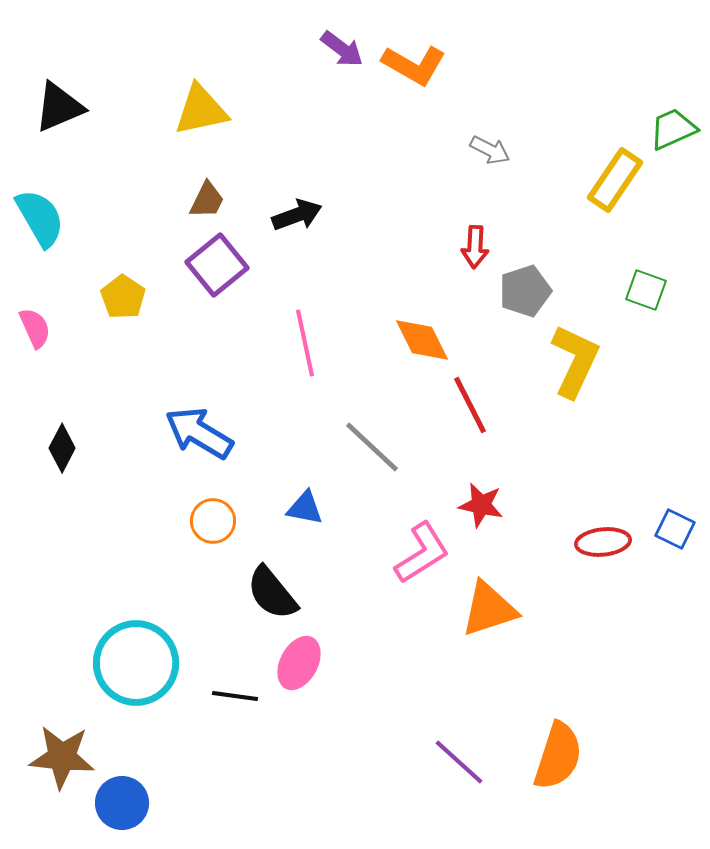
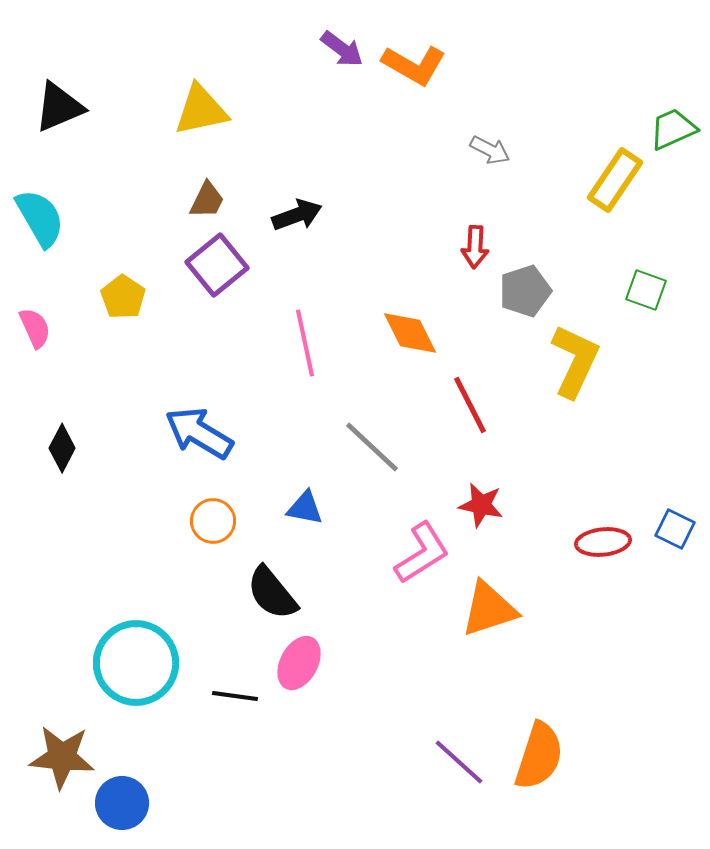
orange diamond: moved 12 px left, 7 px up
orange semicircle: moved 19 px left
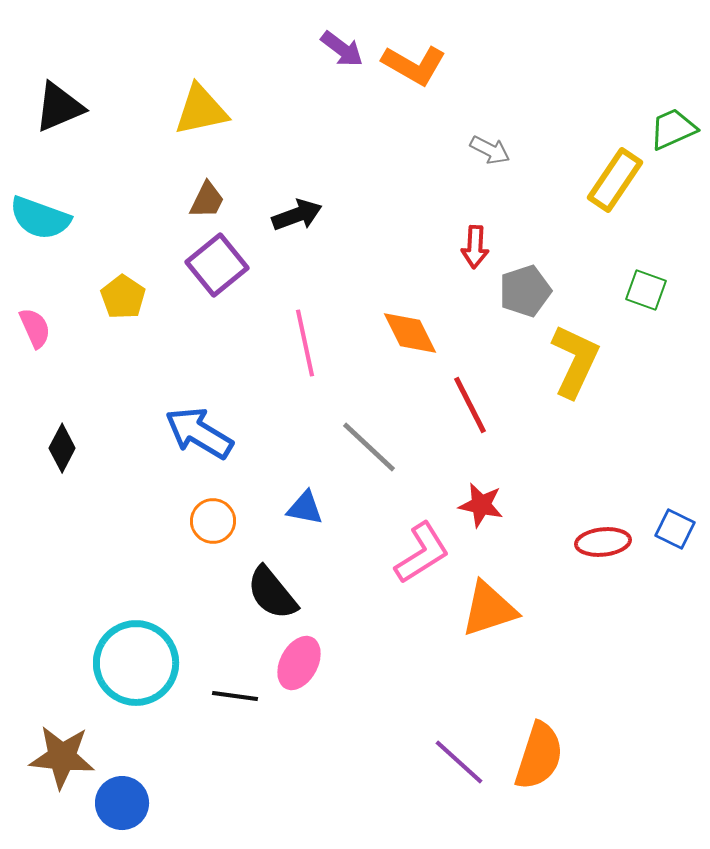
cyan semicircle: rotated 140 degrees clockwise
gray line: moved 3 px left
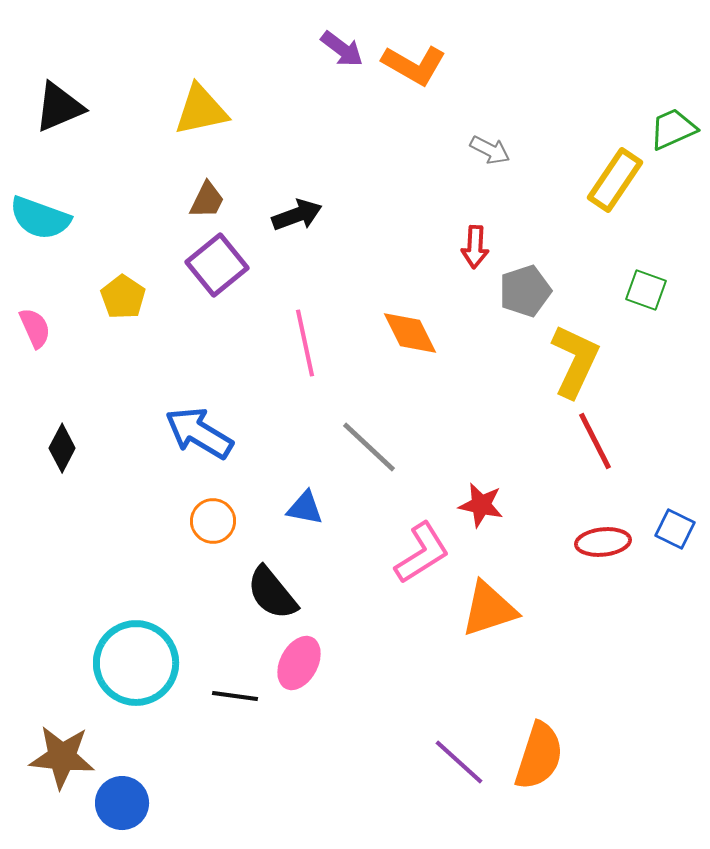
red line: moved 125 px right, 36 px down
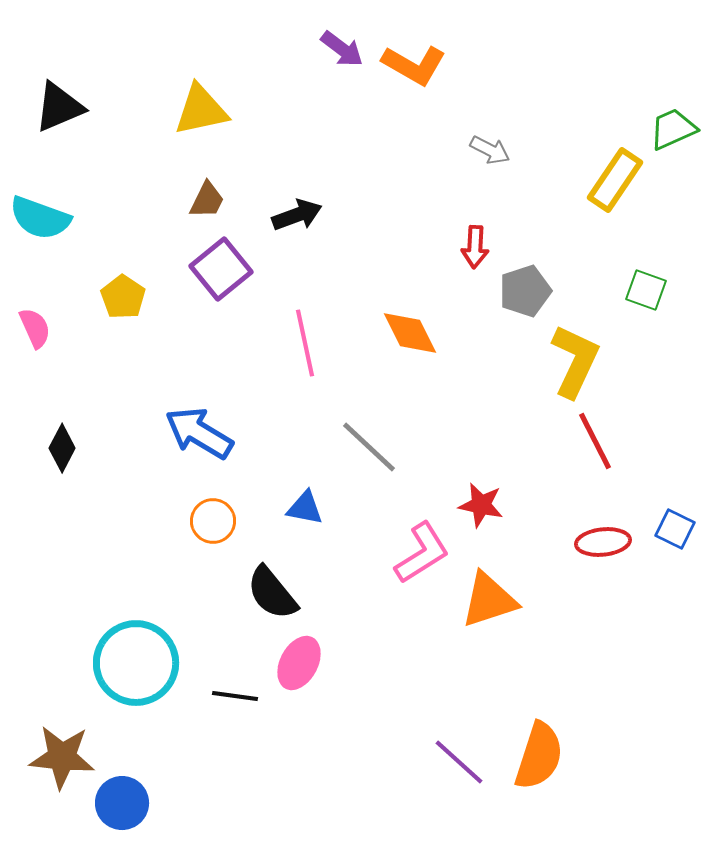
purple square: moved 4 px right, 4 px down
orange triangle: moved 9 px up
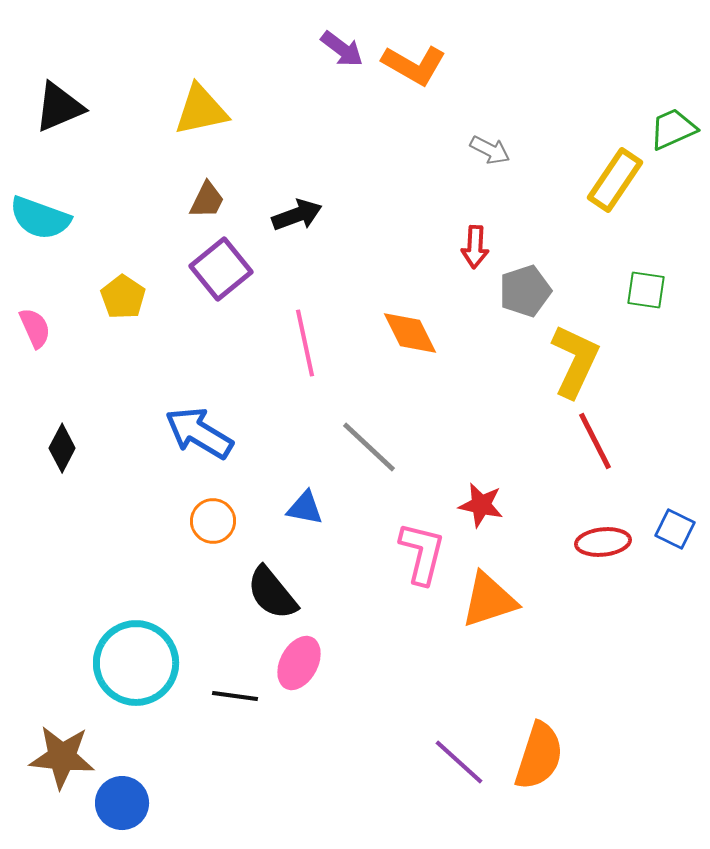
green square: rotated 12 degrees counterclockwise
pink L-shape: rotated 44 degrees counterclockwise
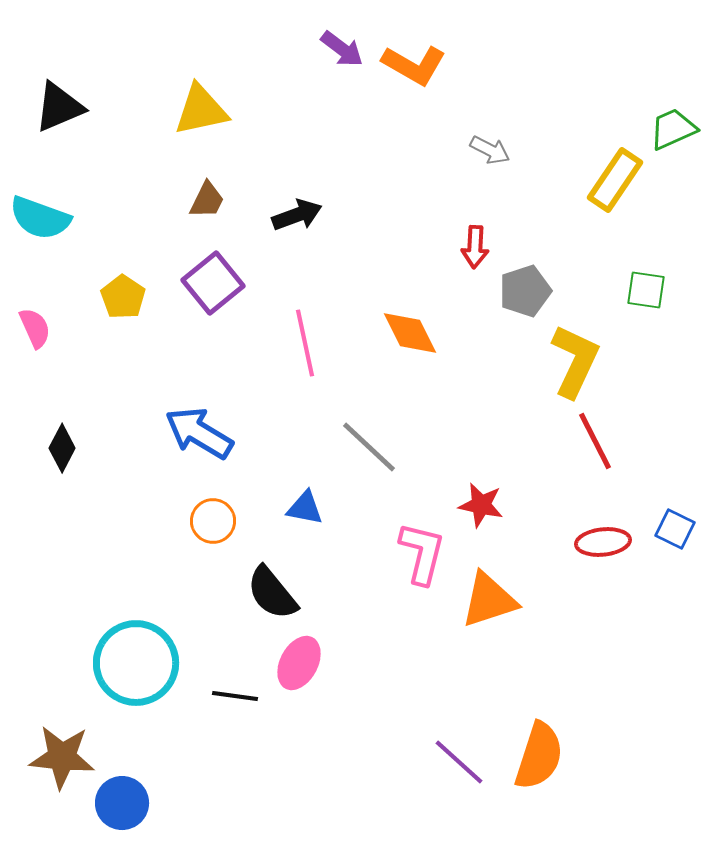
purple square: moved 8 px left, 14 px down
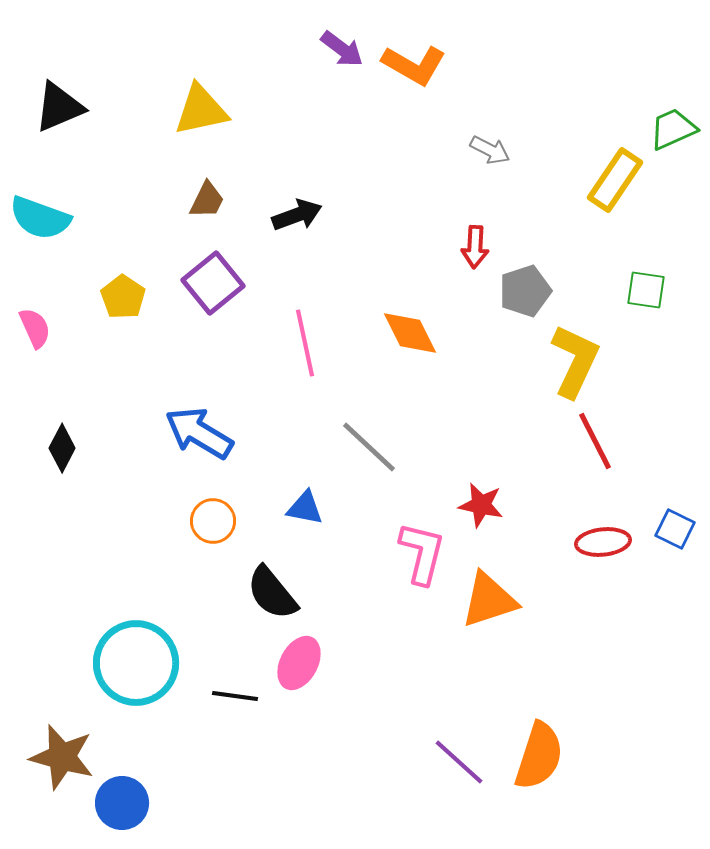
brown star: rotated 10 degrees clockwise
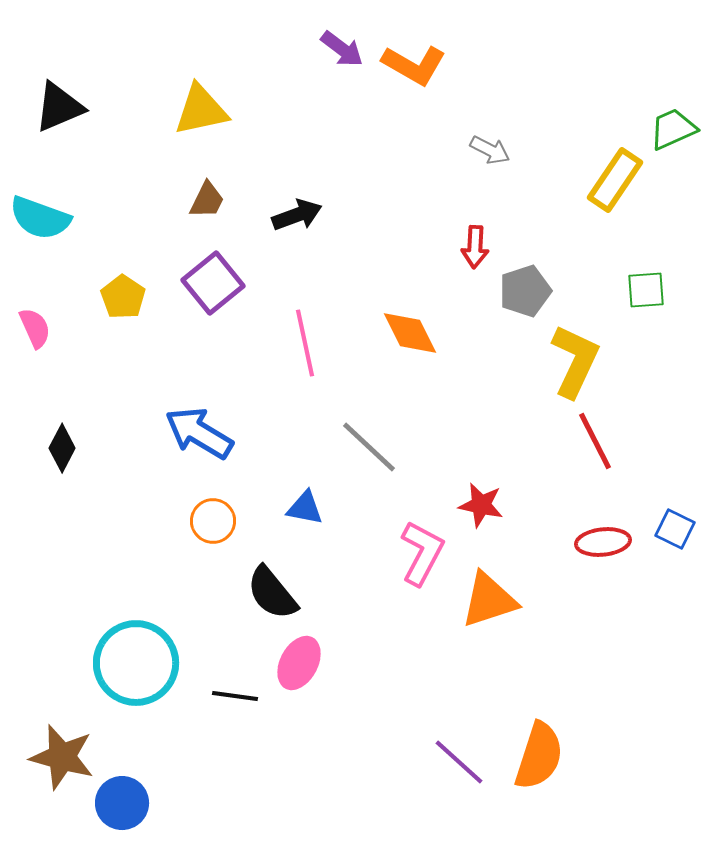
green square: rotated 12 degrees counterclockwise
pink L-shape: rotated 14 degrees clockwise
